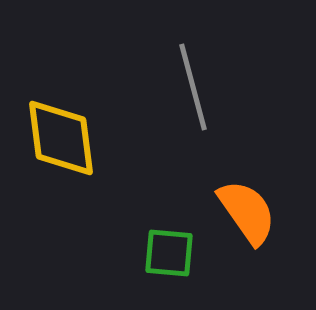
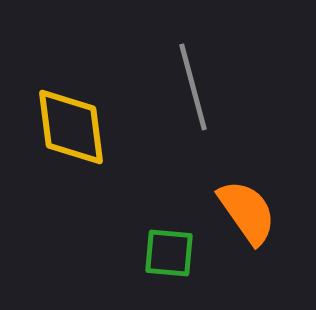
yellow diamond: moved 10 px right, 11 px up
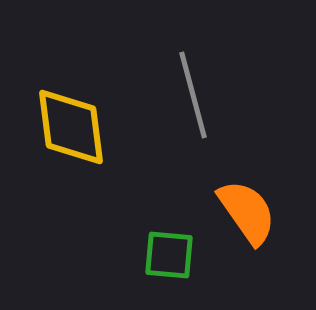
gray line: moved 8 px down
green square: moved 2 px down
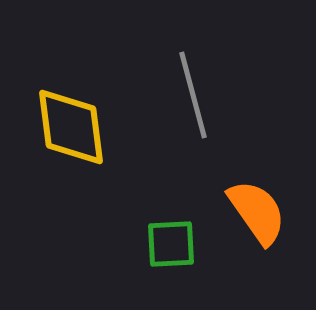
orange semicircle: moved 10 px right
green square: moved 2 px right, 11 px up; rotated 8 degrees counterclockwise
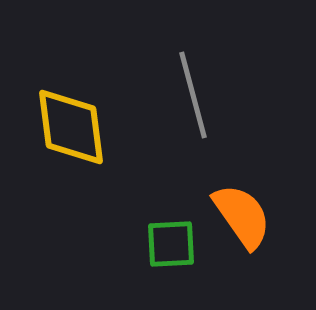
orange semicircle: moved 15 px left, 4 px down
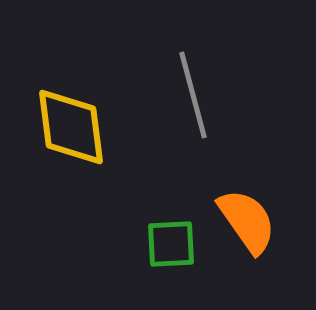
orange semicircle: moved 5 px right, 5 px down
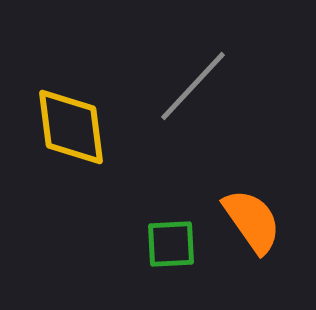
gray line: moved 9 px up; rotated 58 degrees clockwise
orange semicircle: moved 5 px right
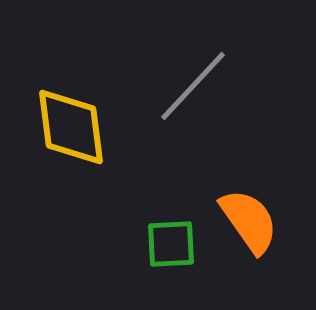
orange semicircle: moved 3 px left
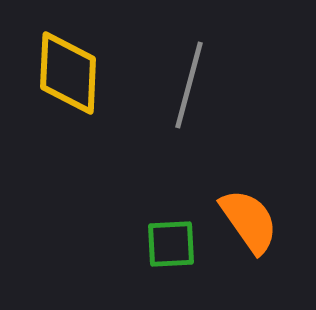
gray line: moved 4 px left, 1 px up; rotated 28 degrees counterclockwise
yellow diamond: moved 3 px left, 54 px up; rotated 10 degrees clockwise
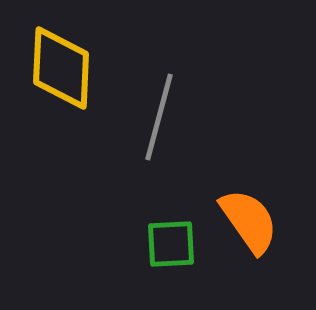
yellow diamond: moved 7 px left, 5 px up
gray line: moved 30 px left, 32 px down
